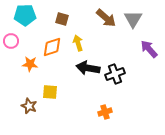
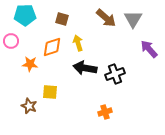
black arrow: moved 3 px left
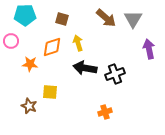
purple arrow: rotated 30 degrees clockwise
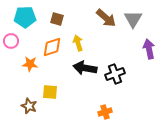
cyan pentagon: moved 2 px down
brown square: moved 5 px left
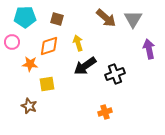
pink circle: moved 1 px right, 1 px down
orange diamond: moved 3 px left, 1 px up
black arrow: moved 2 px up; rotated 45 degrees counterclockwise
yellow square: moved 3 px left, 8 px up; rotated 14 degrees counterclockwise
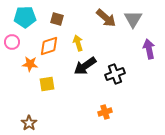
brown star: moved 17 px down; rotated 14 degrees clockwise
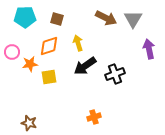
brown arrow: rotated 15 degrees counterclockwise
pink circle: moved 10 px down
orange star: rotated 14 degrees counterclockwise
yellow square: moved 2 px right, 7 px up
orange cross: moved 11 px left, 5 px down
brown star: rotated 21 degrees counterclockwise
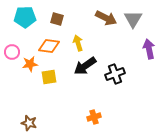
orange diamond: rotated 25 degrees clockwise
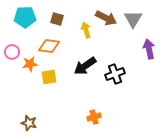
yellow arrow: moved 8 px right, 13 px up
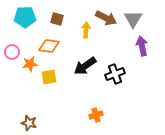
yellow arrow: rotated 21 degrees clockwise
purple arrow: moved 7 px left, 3 px up
orange cross: moved 2 px right, 2 px up
